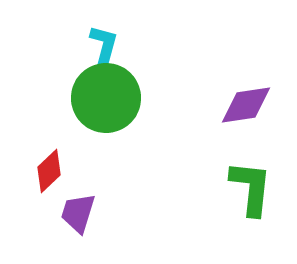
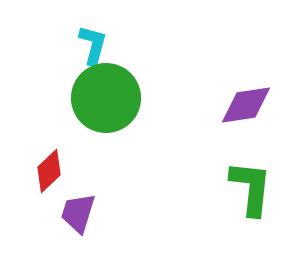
cyan L-shape: moved 11 px left
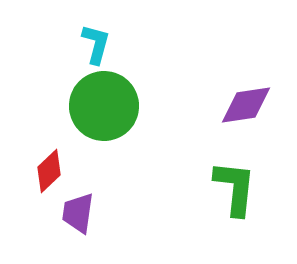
cyan L-shape: moved 3 px right, 1 px up
green circle: moved 2 px left, 8 px down
green L-shape: moved 16 px left
purple trapezoid: rotated 9 degrees counterclockwise
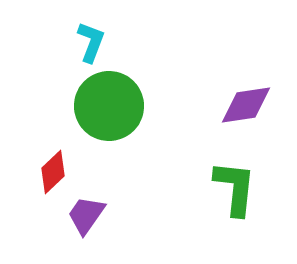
cyan L-shape: moved 5 px left, 2 px up; rotated 6 degrees clockwise
green circle: moved 5 px right
red diamond: moved 4 px right, 1 px down
purple trapezoid: moved 8 px right, 2 px down; rotated 27 degrees clockwise
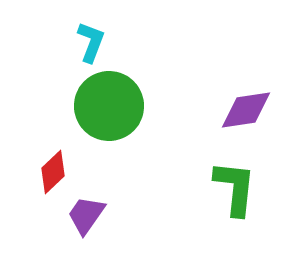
purple diamond: moved 5 px down
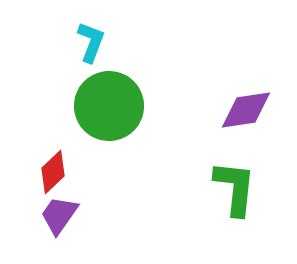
purple trapezoid: moved 27 px left
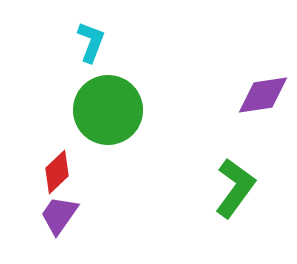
green circle: moved 1 px left, 4 px down
purple diamond: moved 17 px right, 15 px up
red diamond: moved 4 px right
green L-shape: rotated 30 degrees clockwise
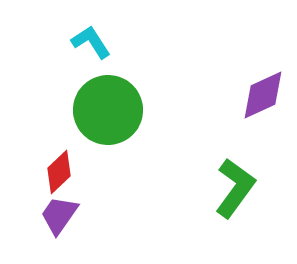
cyan L-shape: rotated 54 degrees counterclockwise
purple diamond: rotated 16 degrees counterclockwise
red diamond: moved 2 px right
